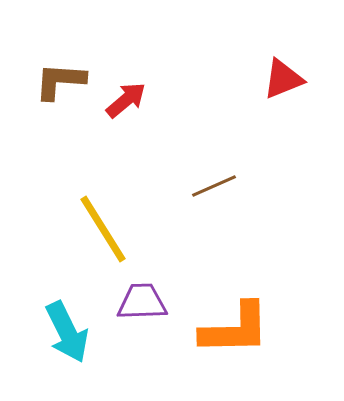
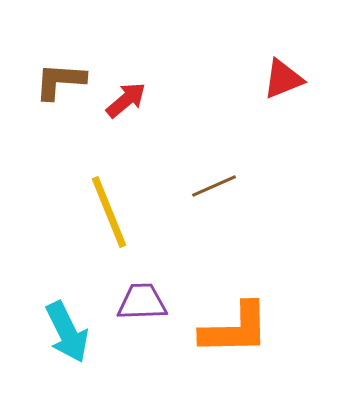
yellow line: moved 6 px right, 17 px up; rotated 10 degrees clockwise
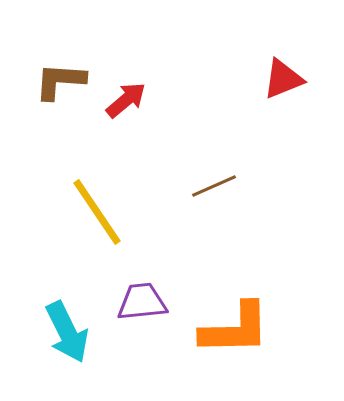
yellow line: moved 12 px left; rotated 12 degrees counterclockwise
purple trapezoid: rotated 4 degrees counterclockwise
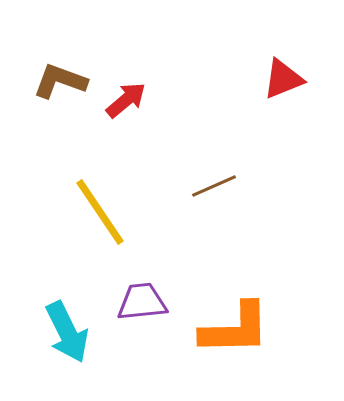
brown L-shape: rotated 16 degrees clockwise
yellow line: moved 3 px right
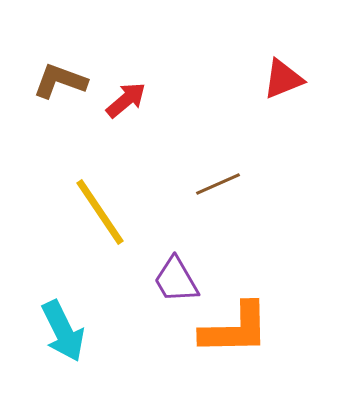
brown line: moved 4 px right, 2 px up
purple trapezoid: moved 34 px right, 22 px up; rotated 114 degrees counterclockwise
cyan arrow: moved 4 px left, 1 px up
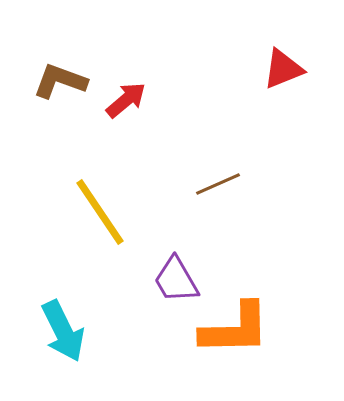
red triangle: moved 10 px up
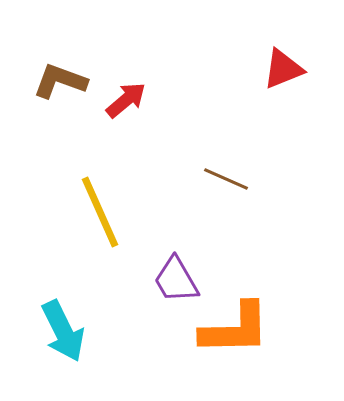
brown line: moved 8 px right, 5 px up; rotated 48 degrees clockwise
yellow line: rotated 10 degrees clockwise
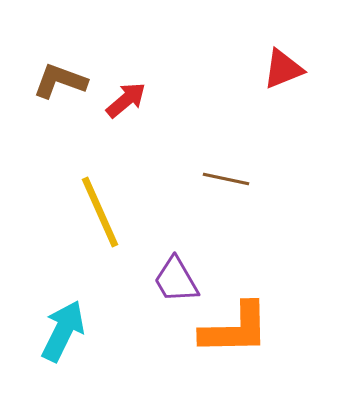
brown line: rotated 12 degrees counterclockwise
cyan arrow: rotated 128 degrees counterclockwise
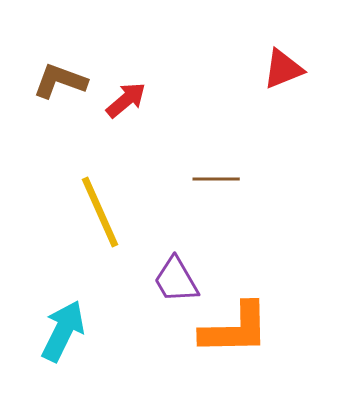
brown line: moved 10 px left; rotated 12 degrees counterclockwise
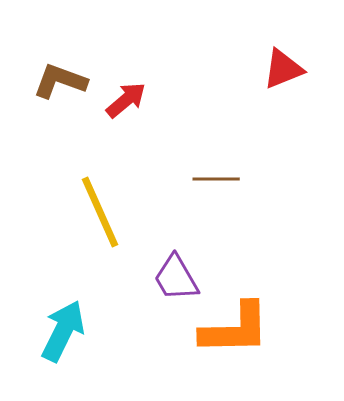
purple trapezoid: moved 2 px up
